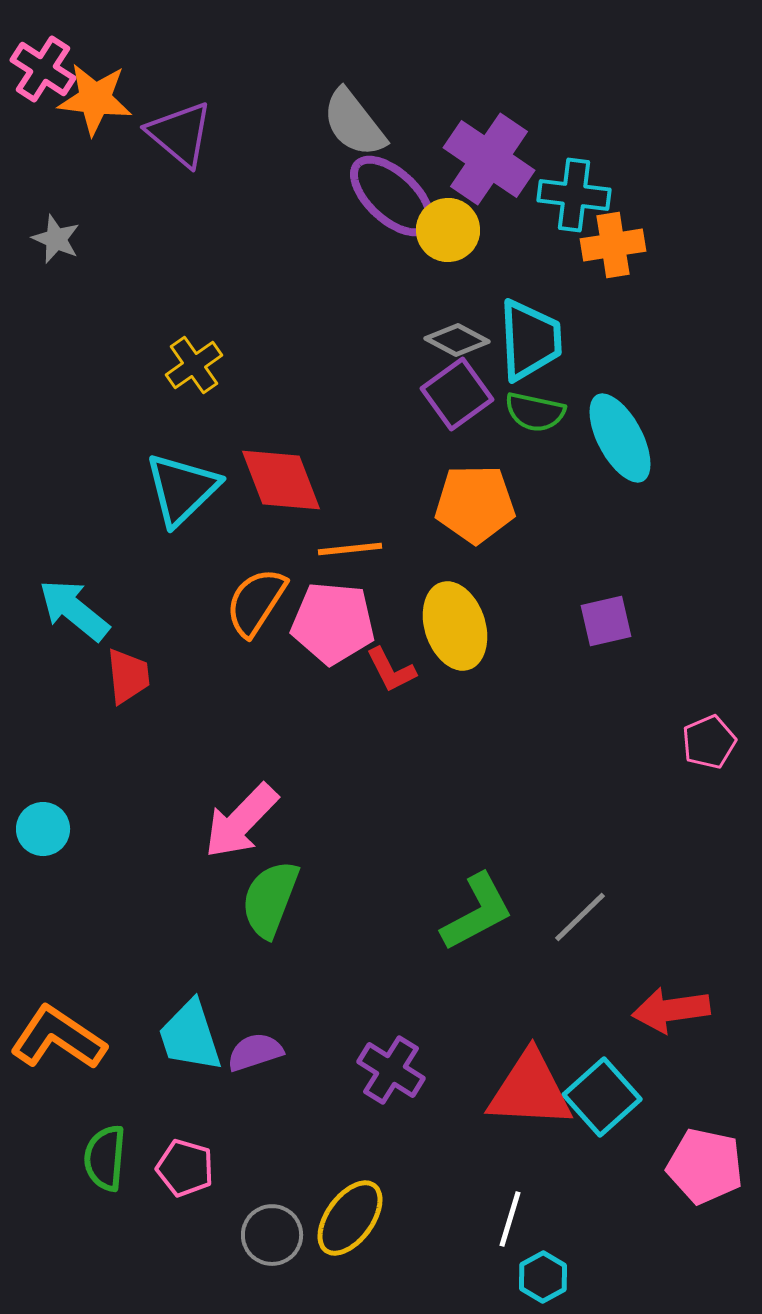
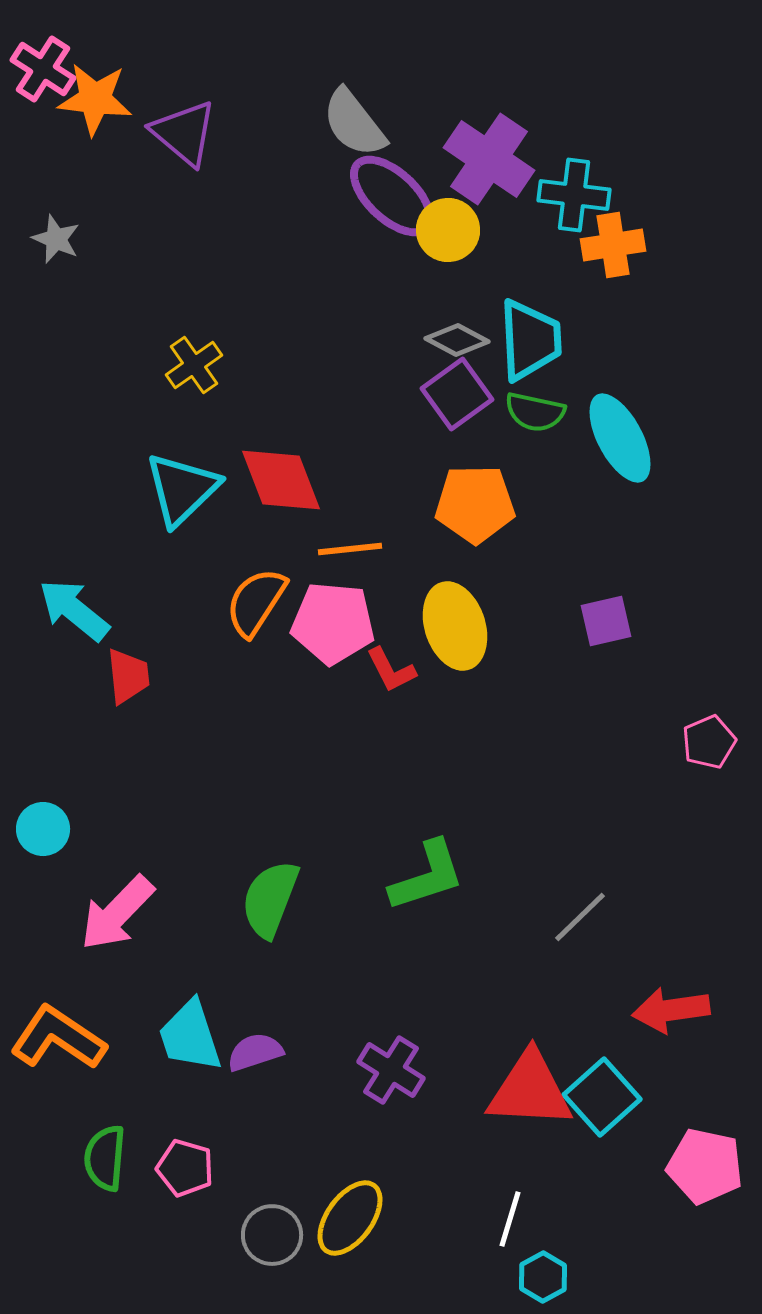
purple triangle at (180, 134): moved 4 px right, 1 px up
pink arrow at (241, 821): moved 124 px left, 92 px down
green L-shape at (477, 912): moved 50 px left, 36 px up; rotated 10 degrees clockwise
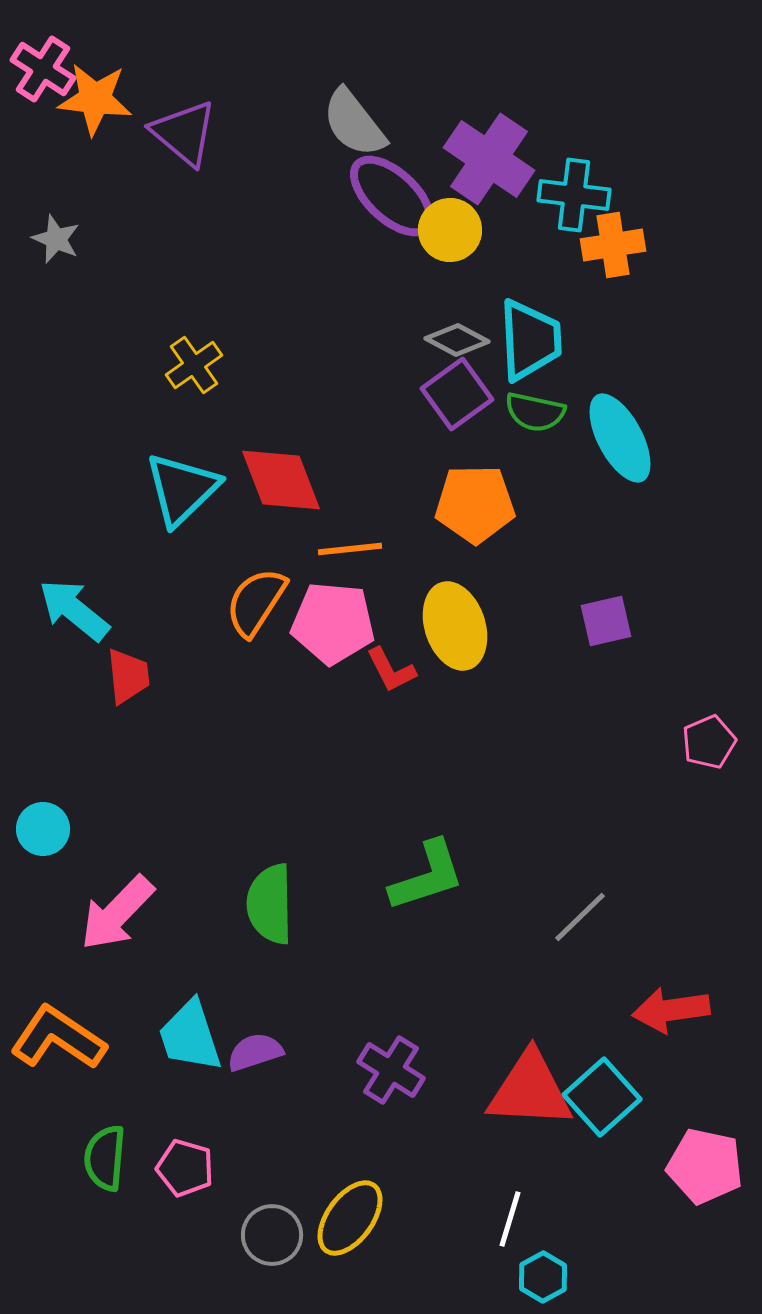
yellow circle at (448, 230): moved 2 px right
green semicircle at (270, 899): moved 5 px down; rotated 22 degrees counterclockwise
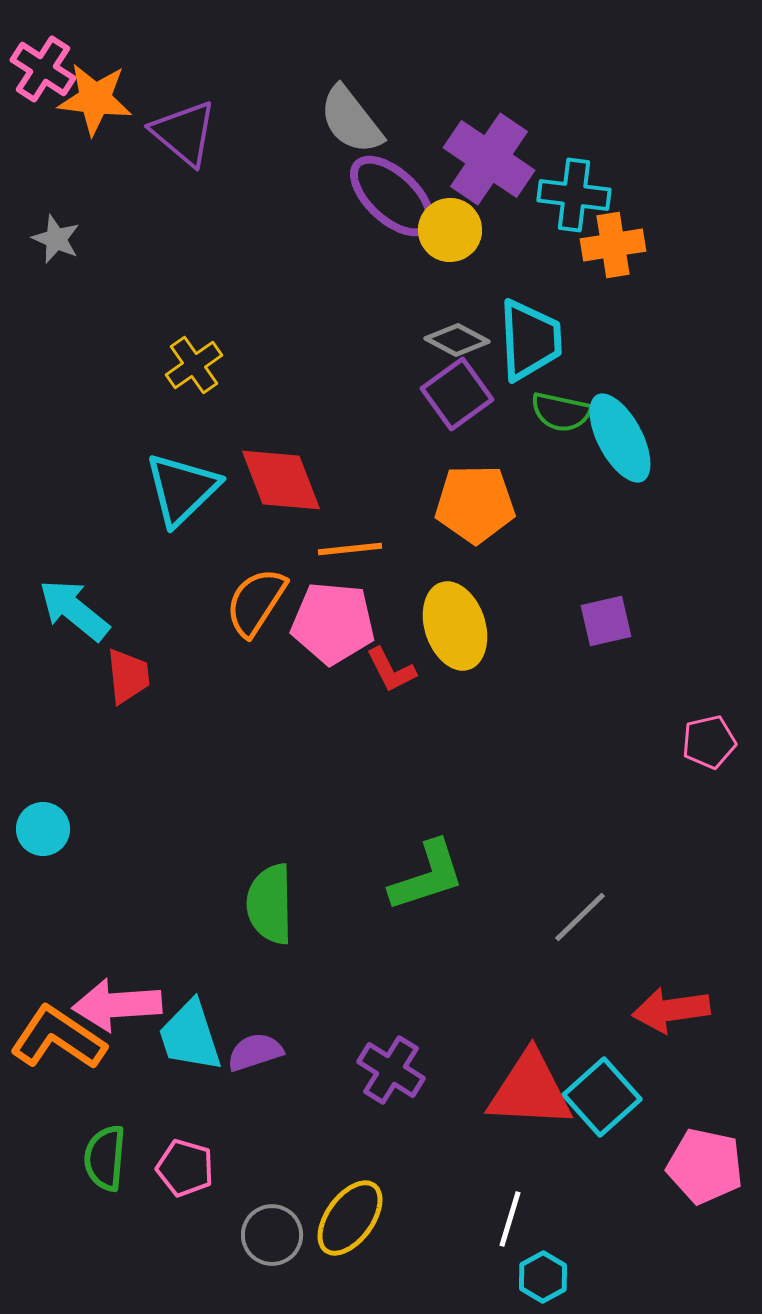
gray semicircle at (354, 123): moved 3 px left, 3 px up
green semicircle at (535, 412): moved 26 px right
pink pentagon at (709, 742): rotated 10 degrees clockwise
pink arrow at (117, 913): moved 92 px down; rotated 42 degrees clockwise
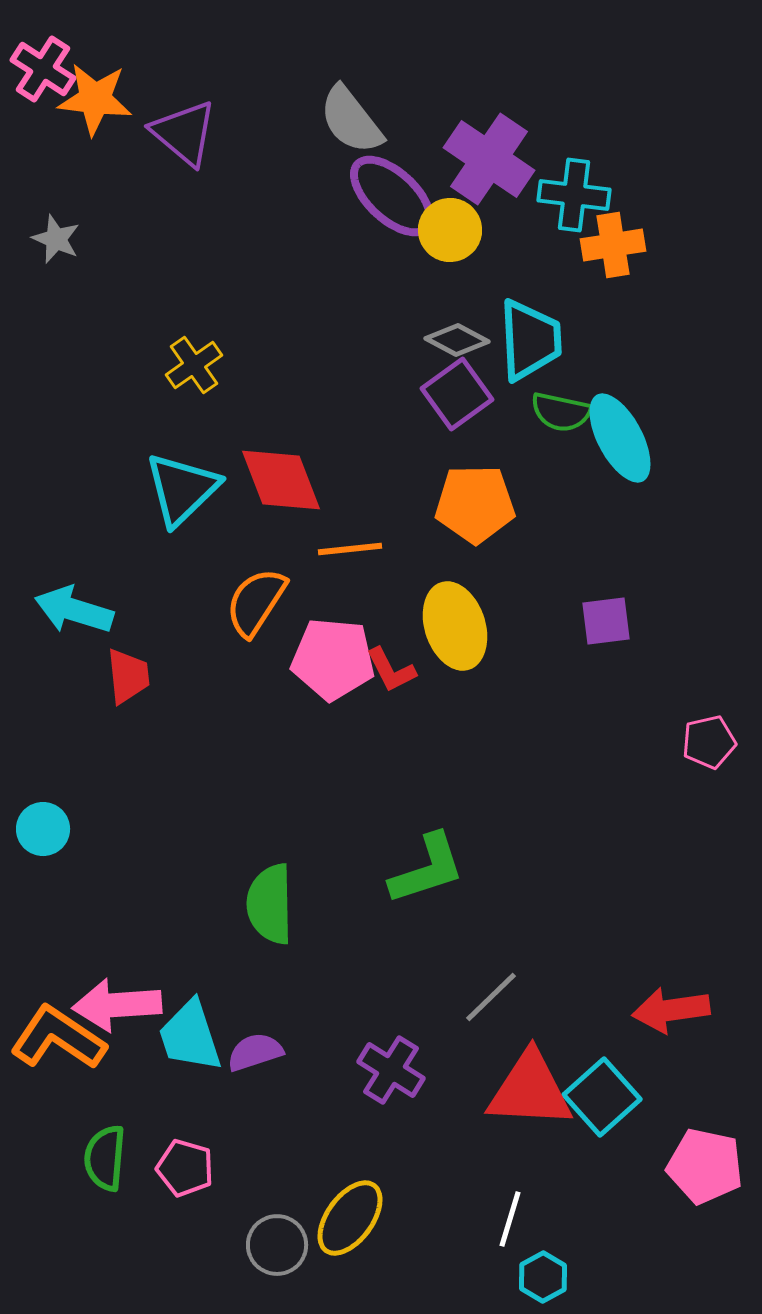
cyan arrow at (74, 610): rotated 22 degrees counterclockwise
purple square at (606, 621): rotated 6 degrees clockwise
pink pentagon at (333, 623): moved 36 px down
green L-shape at (427, 876): moved 7 px up
gray line at (580, 917): moved 89 px left, 80 px down
gray circle at (272, 1235): moved 5 px right, 10 px down
